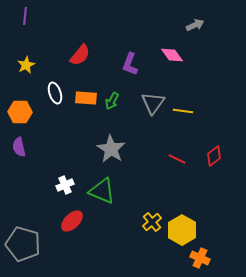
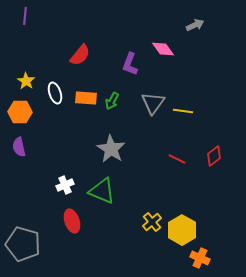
pink diamond: moved 9 px left, 6 px up
yellow star: moved 16 px down; rotated 12 degrees counterclockwise
red ellipse: rotated 65 degrees counterclockwise
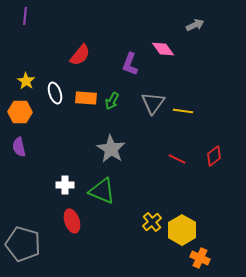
white cross: rotated 24 degrees clockwise
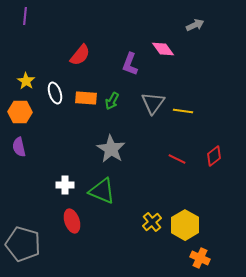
yellow hexagon: moved 3 px right, 5 px up
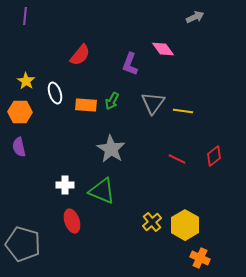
gray arrow: moved 8 px up
orange rectangle: moved 7 px down
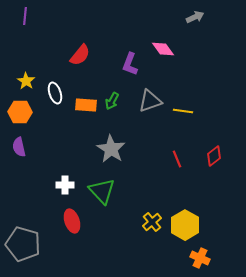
gray triangle: moved 3 px left, 2 px up; rotated 35 degrees clockwise
red line: rotated 42 degrees clockwise
green triangle: rotated 24 degrees clockwise
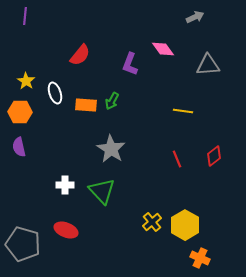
gray triangle: moved 58 px right, 36 px up; rotated 15 degrees clockwise
red ellipse: moved 6 px left, 9 px down; rotated 50 degrees counterclockwise
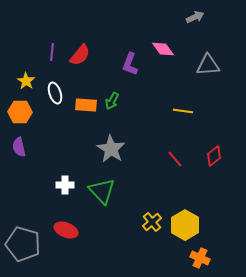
purple line: moved 27 px right, 36 px down
red line: moved 2 px left; rotated 18 degrees counterclockwise
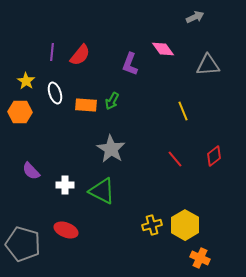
yellow line: rotated 60 degrees clockwise
purple semicircle: moved 12 px right, 24 px down; rotated 30 degrees counterclockwise
green triangle: rotated 20 degrees counterclockwise
yellow cross: moved 3 px down; rotated 24 degrees clockwise
